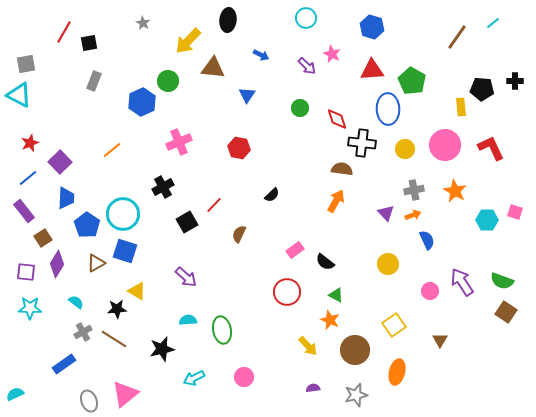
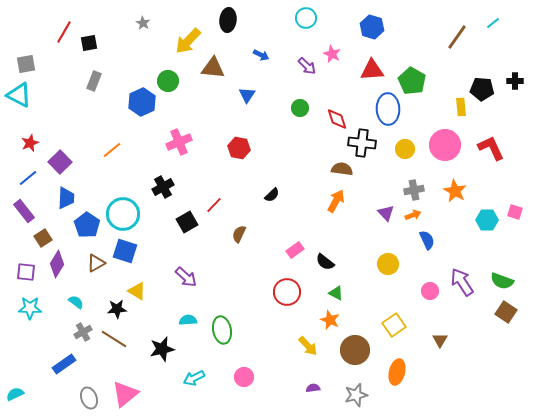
green triangle at (336, 295): moved 2 px up
gray ellipse at (89, 401): moved 3 px up
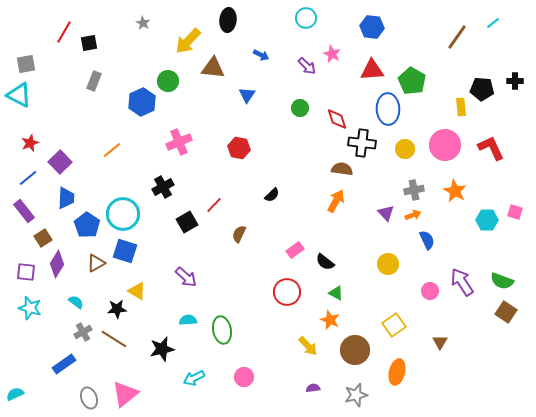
blue hexagon at (372, 27): rotated 10 degrees counterclockwise
cyan star at (30, 308): rotated 15 degrees clockwise
brown triangle at (440, 340): moved 2 px down
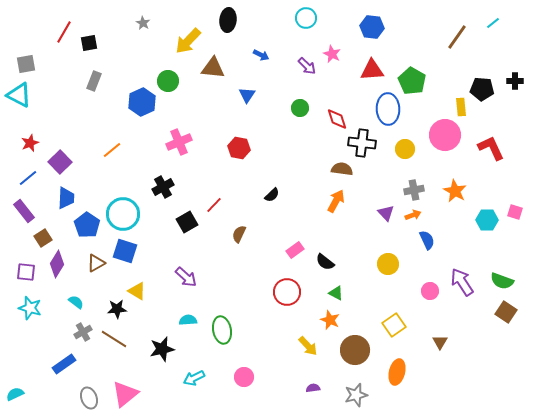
pink circle at (445, 145): moved 10 px up
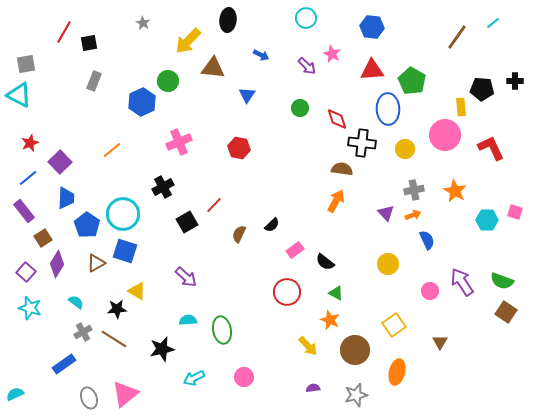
black semicircle at (272, 195): moved 30 px down
purple square at (26, 272): rotated 36 degrees clockwise
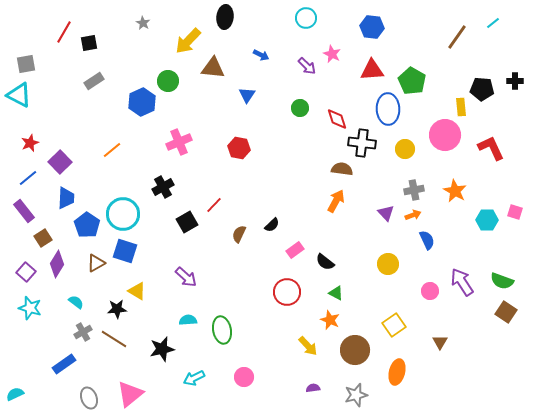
black ellipse at (228, 20): moved 3 px left, 3 px up
gray rectangle at (94, 81): rotated 36 degrees clockwise
pink triangle at (125, 394): moved 5 px right
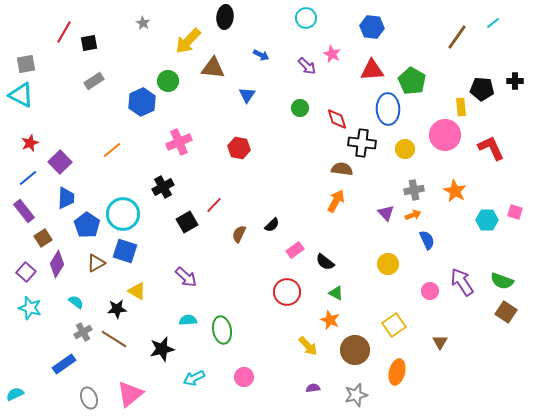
cyan triangle at (19, 95): moved 2 px right
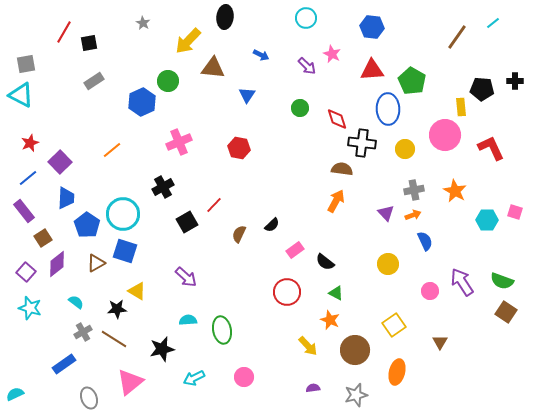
blue semicircle at (427, 240): moved 2 px left, 1 px down
purple diamond at (57, 264): rotated 20 degrees clockwise
pink triangle at (130, 394): moved 12 px up
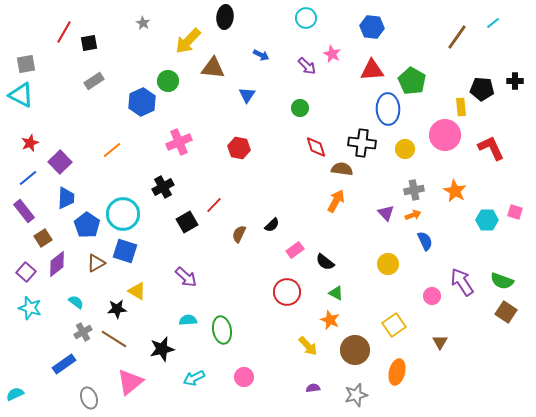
red diamond at (337, 119): moved 21 px left, 28 px down
pink circle at (430, 291): moved 2 px right, 5 px down
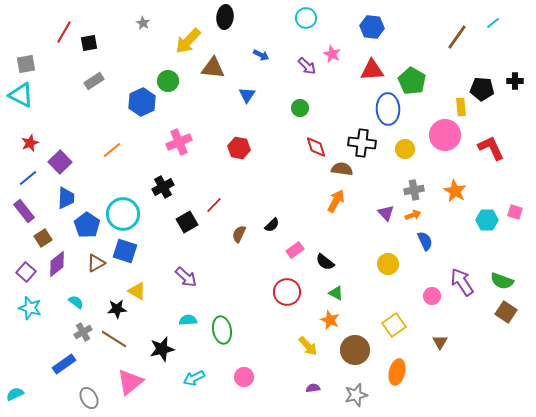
gray ellipse at (89, 398): rotated 10 degrees counterclockwise
